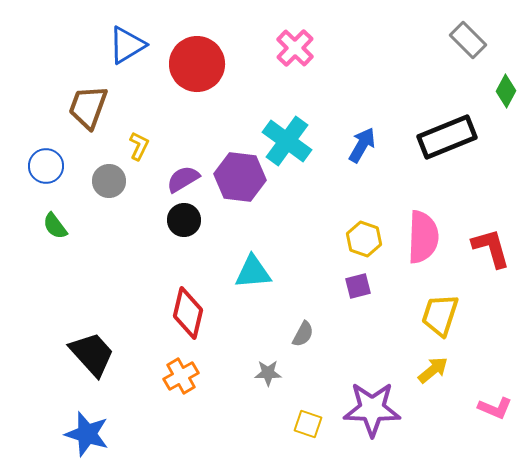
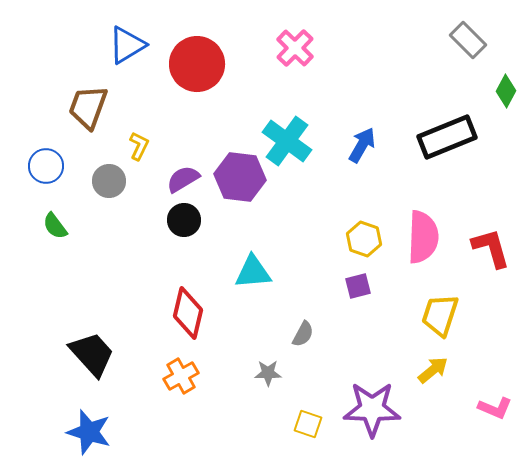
blue star: moved 2 px right, 2 px up
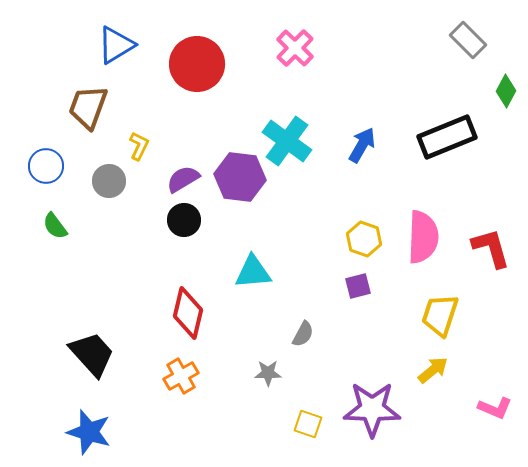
blue triangle: moved 11 px left
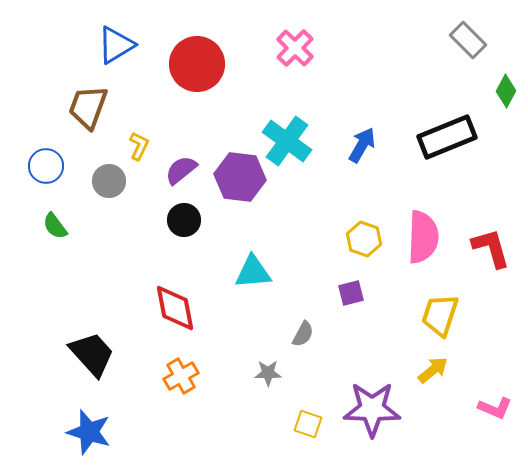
purple semicircle: moved 2 px left, 9 px up; rotated 8 degrees counterclockwise
purple square: moved 7 px left, 7 px down
red diamond: moved 13 px left, 5 px up; rotated 24 degrees counterclockwise
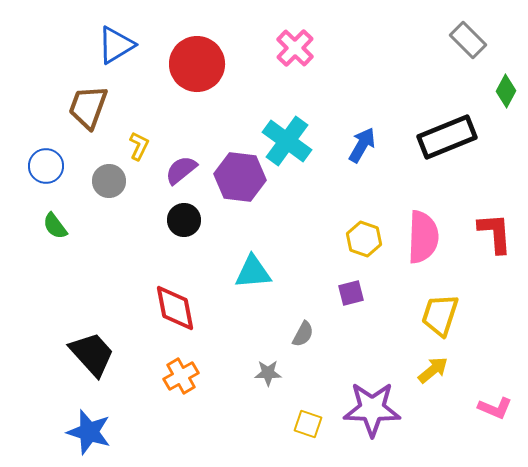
red L-shape: moved 4 px right, 15 px up; rotated 12 degrees clockwise
